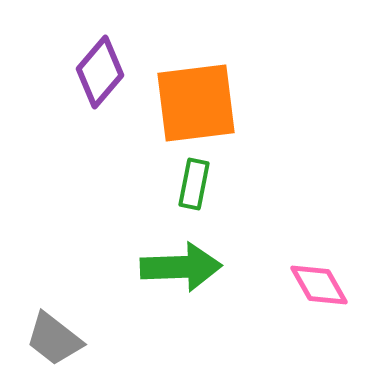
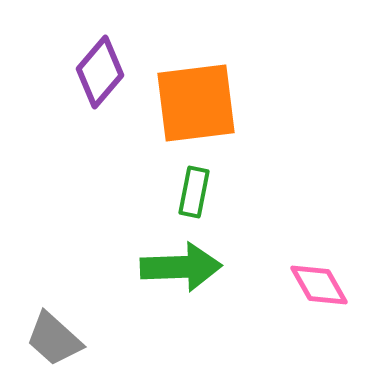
green rectangle: moved 8 px down
gray trapezoid: rotated 4 degrees clockwise
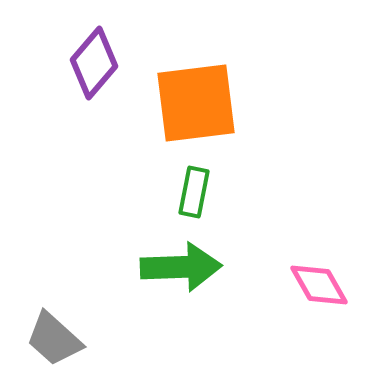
purple diamond: moved 6 px left, 9 px up
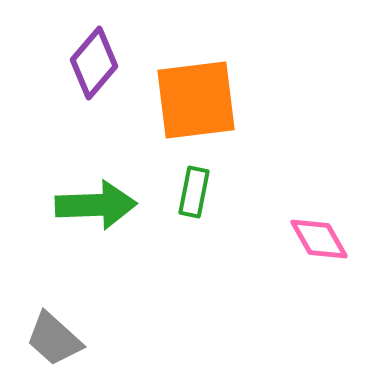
orange square: moved 3 px up
green arrow: moved 85 px left, 62 px up
pink diamond: moved 46 px up
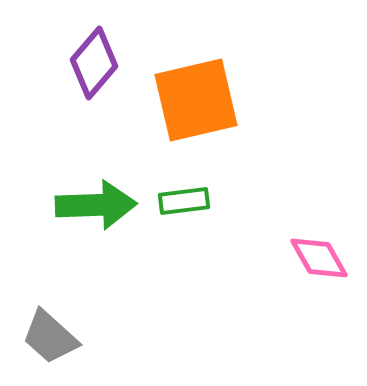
orange square: rotated 6 degrees counterclockwise
green rectangle: moved 10 px left, 9 px down; rotated 72 degrees clockwise
pink diamond: moved 19 px down
gray trapezoid: moved 4 px left, 2 px up
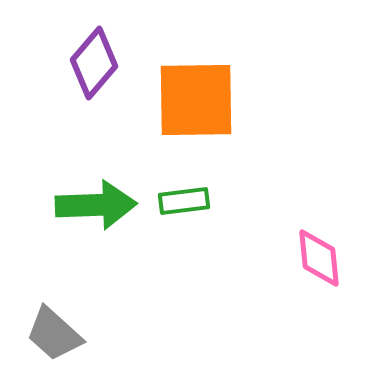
orange square: rotated 12 degrees clockwise
pink diamond: rotated 24 degrees clockwise
gray trapezoid: moved 4 px right, 3 px up
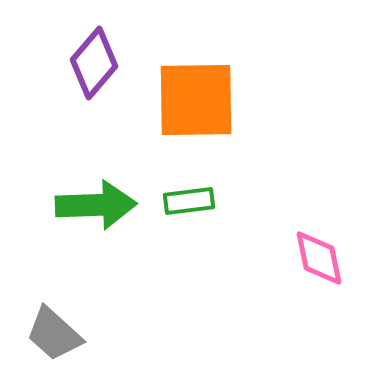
green rectangle: moved 5 px right
pink diamond: rotated 6 degrees counterclockwise
